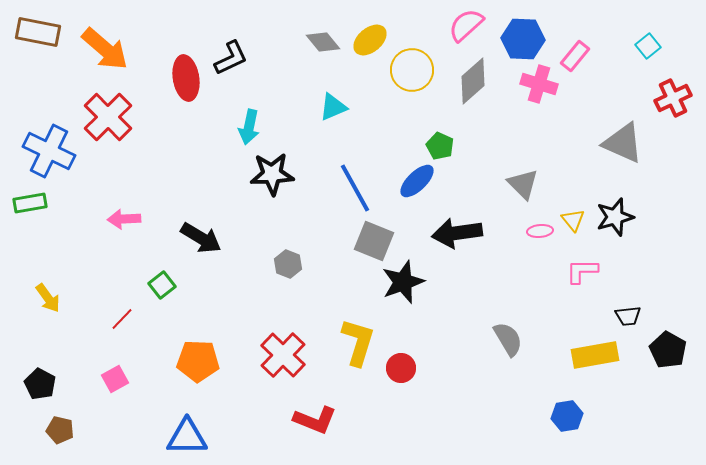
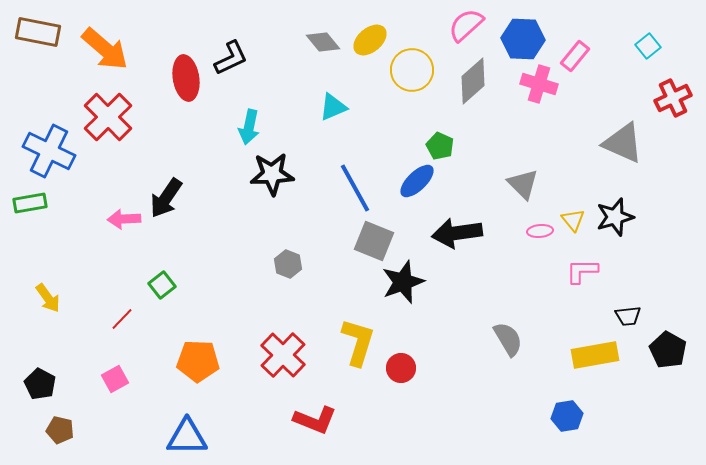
black arrow at (201, 238): moved 35 px left, 40 px up; rotated 93 degrees clockwise
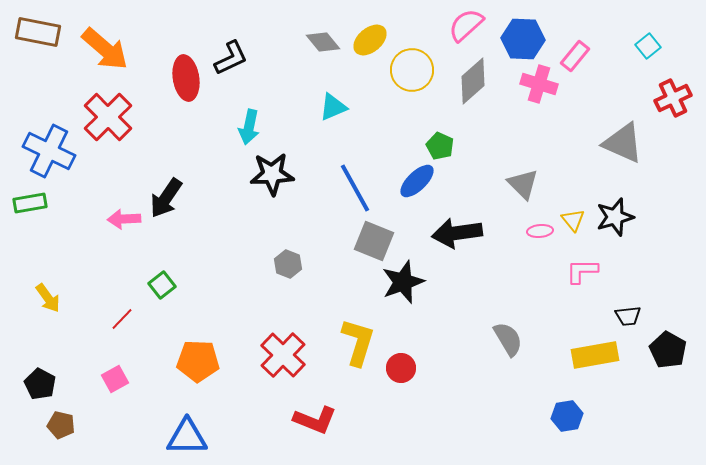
brown pentagon at (60, 430): moved 1 px right, 5 px up
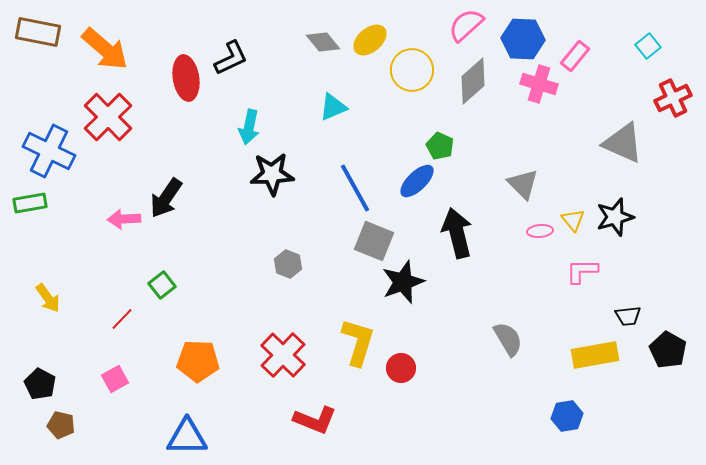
black arrow at (457, 233): rotated 84 degrees clockwise
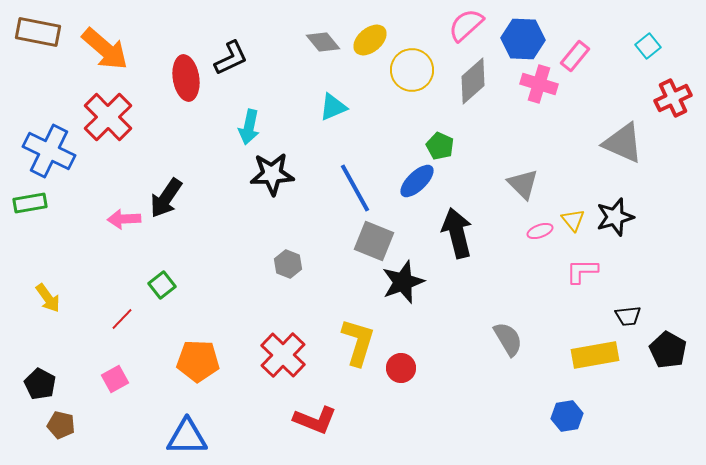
pink ellipse at (540, 231): rotated 15 degrees counterclockwise
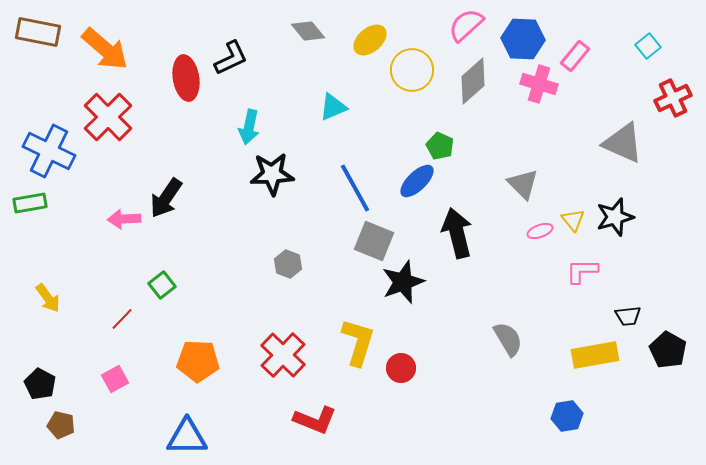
gray diamond at (323, 42): moved 15 px left, 11 px up
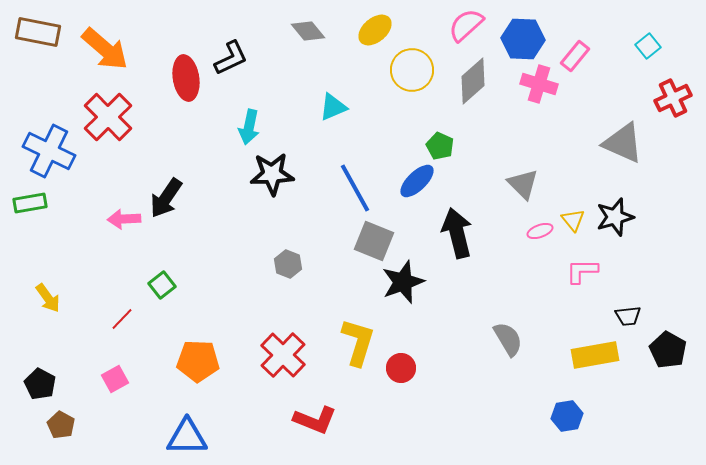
yellow ellipse at (370, 40): moved 5 px right, 10 px up
brown pentagon at (61, 425): rotated 16 degrees clockwise
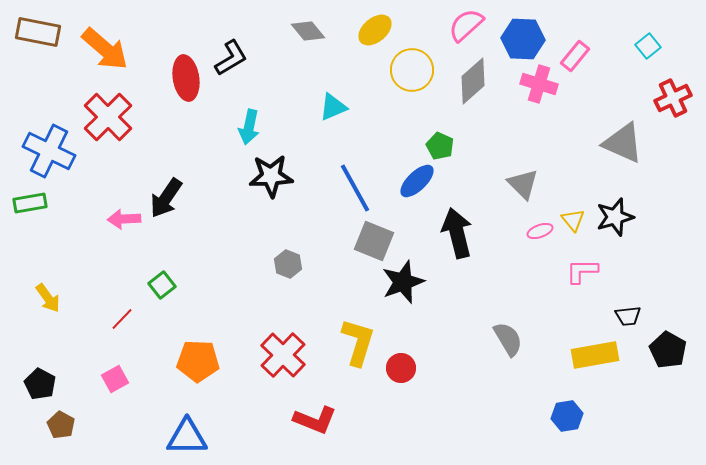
black L-shape at (231, 58): rotated 6 degrees counterclockwise
black star at (272, 174): moved 1 px left, 2 px down
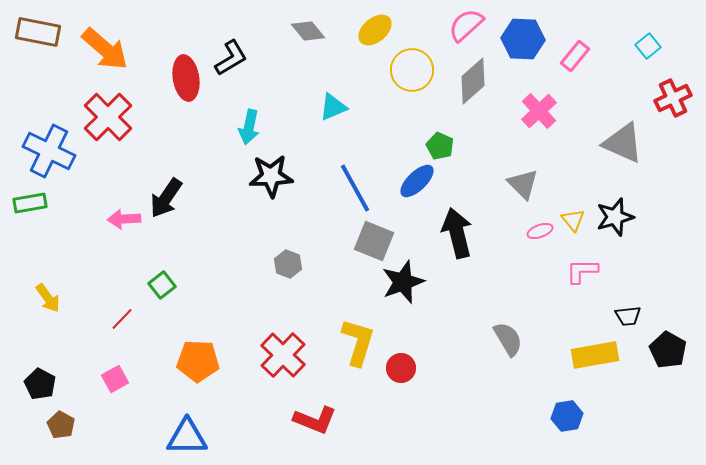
pink cross at (539, 84): moved 27 px down; rotated 30 degrees clockwise
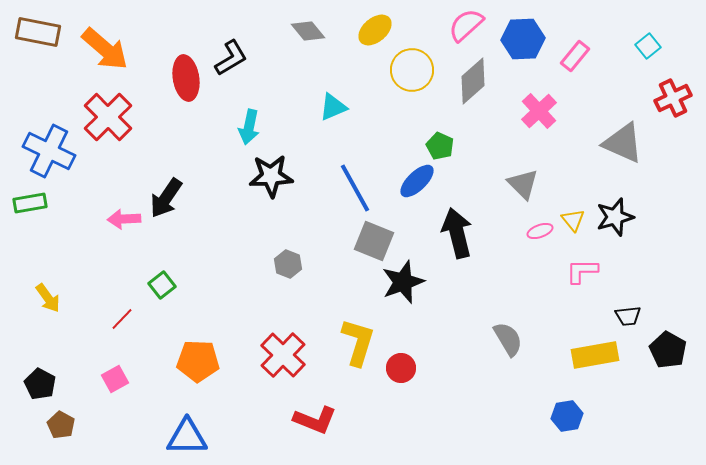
blue hexagon at (523, 39): rotated 6 degrees counterclockwise
